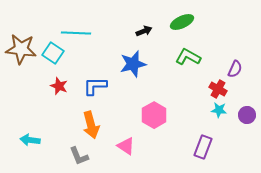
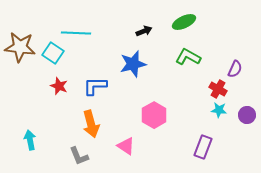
green ellipse: moved 2 px right
brown star: moved 1 px left, 2 px up
orange arrow: moved 1 px up
cyan arrow: rotated 72 degrees clockwise
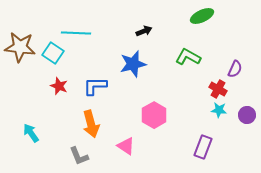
green ellipse: moved 18 px right, 6 px up
cyan arrow: moved 1 px right, 7 px up; rotated 24 degrees counterclockwise
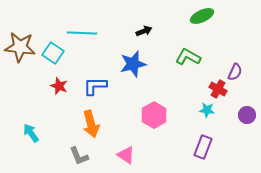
cyan line: moved 6 px right
purple semicircle: moved 3 px down
cyan star: moved 12 px left
pink triangle: moved 9 px down
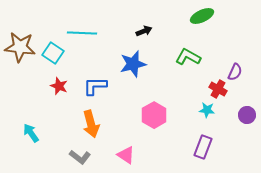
gray L-shape: moved 1 px right, 1 px down; rotated 30 degrees counterclockwise
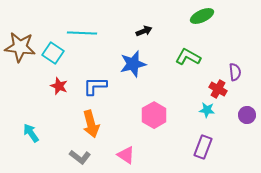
purple semicircle: rotated 30 degrees counterclockwise
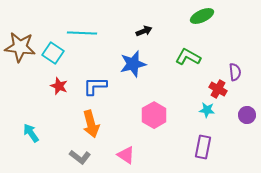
purple rectangle: rotated 10 degrees counterclockwise
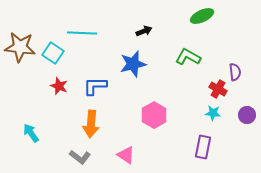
cyan star: moved 6 px right, 3 px down
orange arrow: rotated 20 degrees clockwise
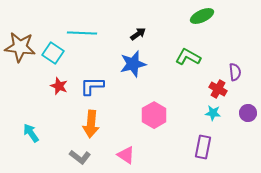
black arrow: moved 6 px left, 3 px down; rotated 14 degrees counterclockwise
blue L-shape: moved 3 px left
purple circle: moved 1 px right, 2 px up
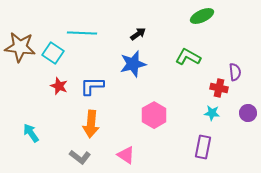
red cross: moved 1 px right, 1 px up; rotated 18 degrees counterclockwise
cyan star: moved 1 px left
